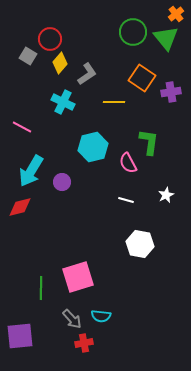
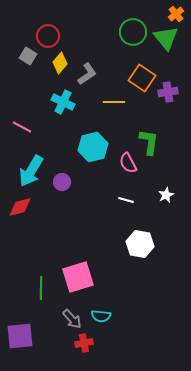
red circle: moved 2 px left, 3 px up
purple cross: moved 3 px left
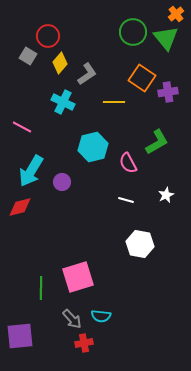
green L-shape: moved 8 px right; rotated 52 degrees clockwise
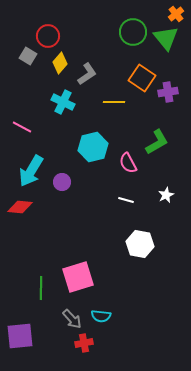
red diamond: rotated 20 degrees clockwise
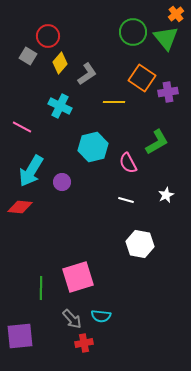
cyan cross: moved 3 px left, 4 px down
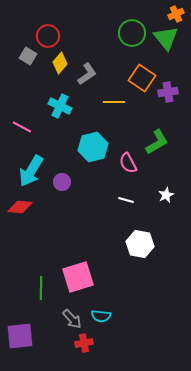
orange cross: rotated 14 degrees clockwise
green circle: moved 1 px left, 1 px down
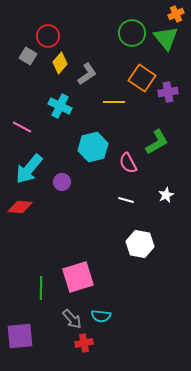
cyan arrow: moved 2 px left, 2 px up; rotated 8 degrees clockwise
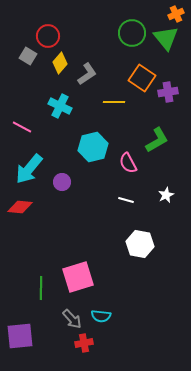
green L-shape: moved 2 px up
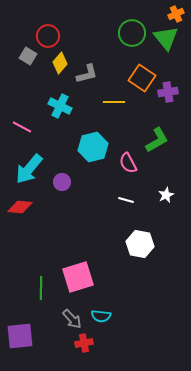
gray L-shape: rotated 20 degrees clockwise
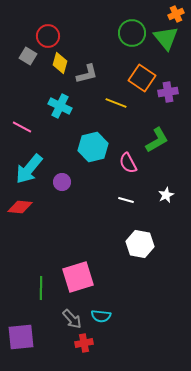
yellow diamond: rotated 25 degrees counterclockwise
yellow line: moved 2 px right, 1 px down; rotated 20 degrees clockwise
purple square: moved 1 px right, 1 px down
